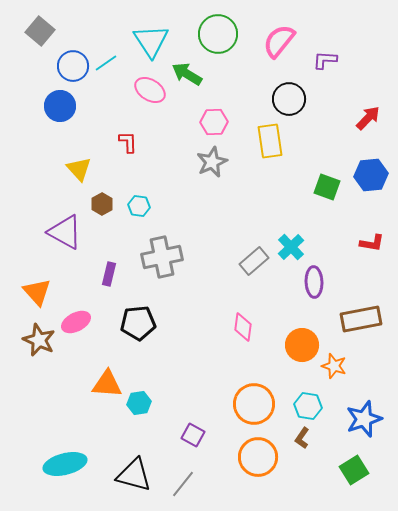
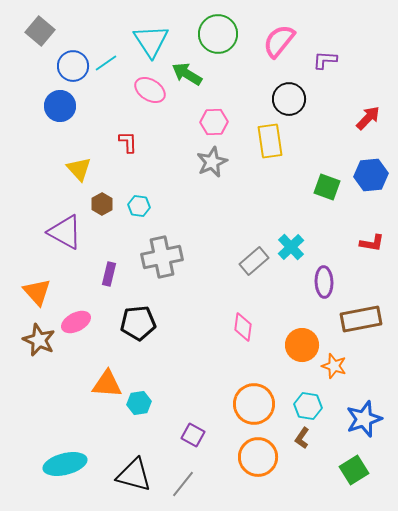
purple ellipse at (314, 282): moved 10 px right
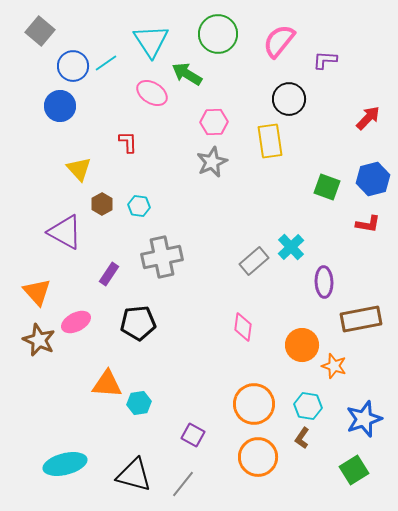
pink ellipse at (150, 90): moved 2 px right, 3 px down
blue hexagon at (371, 175): moved 2 px right, 4 px down; rotated 8 degrees counterclockwise
red L-shape at (372, 243): moved 4 px left, 19 px up
purple rectangle at (109, 274): rotated 20 degrees clockwise
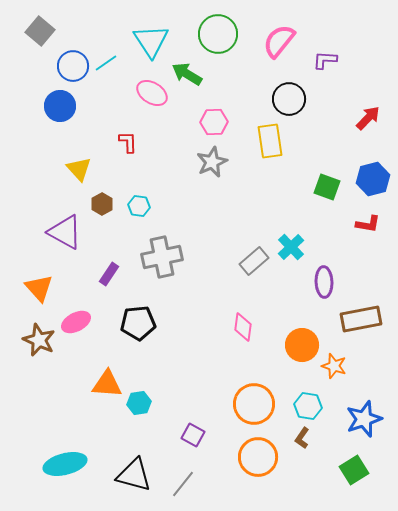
orange triangle at (37, 292): moved 2 px right, 4 px up
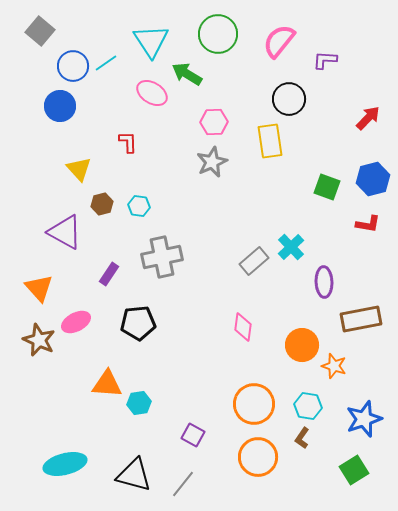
brown hexagon at (102, 204): rotated 15 degrees clockwise
